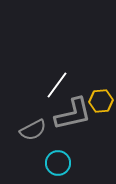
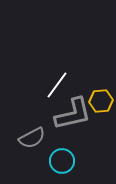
gray semicircle: moved 1 px left, 8 px down
cyan circle: moved 4 px right, 2 px up
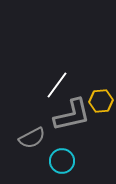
gray L-shape: moved 1 px left, 1 px down
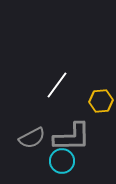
gray L-shape: moved 22 px down; rotated 12 degrees clockwise
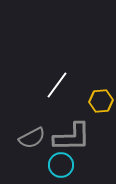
cyan circle: moved 1 px left, 4 px down
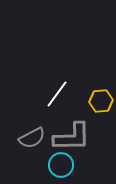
white line: moved 9 px down
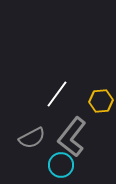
gray L-shape: rotated 129 degrees clockwise
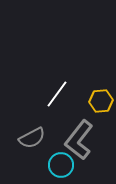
gray L-shape: moved 7 px right, 3 px down
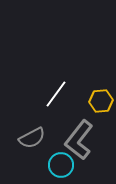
white line: moved 1 px left
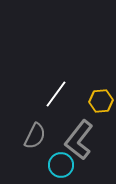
gray semicircle: moved 3 px right, 2 px up; rotated 36 degrees counterclockwise
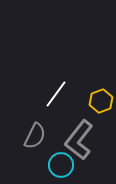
yellow hexagon: rotated 15 degrees counterclockwise
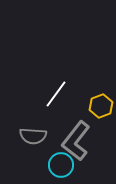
yellow hexagon: moved 5 px down
gray semicircle: moved 2 px left; rotated 68 degrees clockwise
gray L-shape: moved 3 px left, 1 px down
